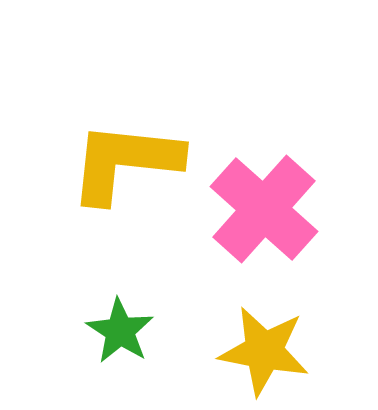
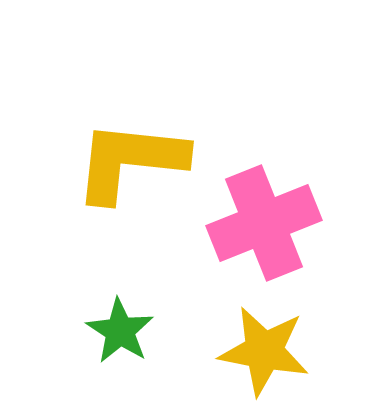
yellow L-shape: moved 5 px right, 1 px up
pink cross: moved 14 px down; rotated 26 degrees clockwise
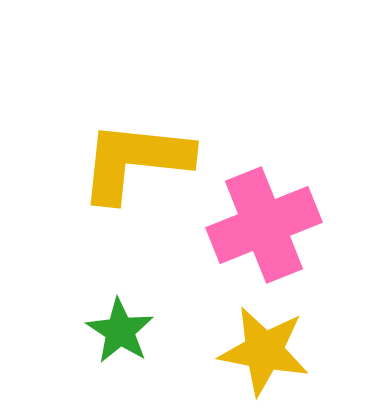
yellow L-shape: moved 5 px right
pink cross: moved 2 px down
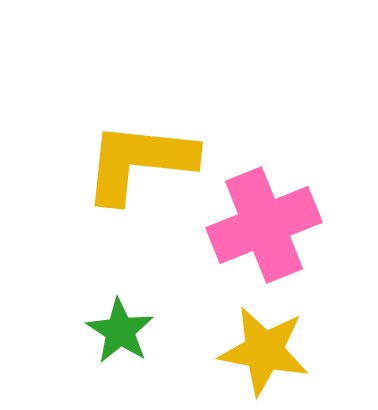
yellow L-shape: moved 4 px right, 1 px down
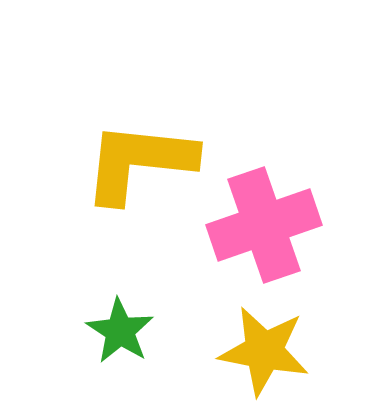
pink cross: rotated 3 degrees clockwise
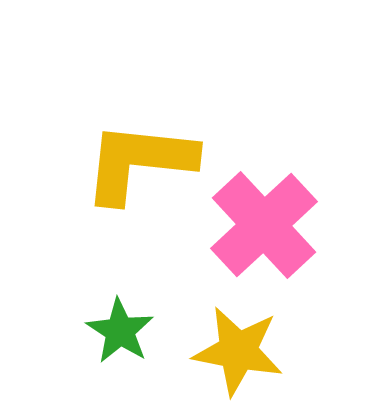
pink cross: rotated 24 degrees counterclockwise
yellow star: moved 26 px left
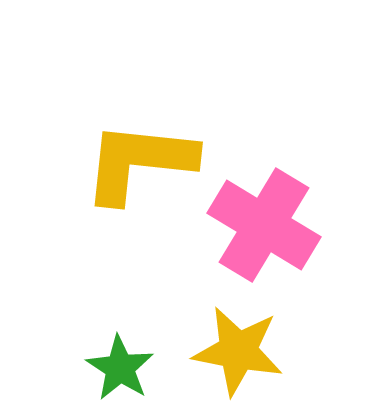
pink cross: rotated 16 degrees counterclockwise
green star: moved 37 px down
